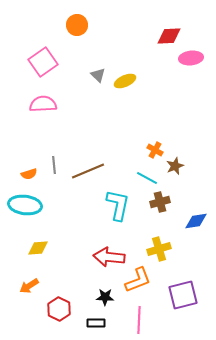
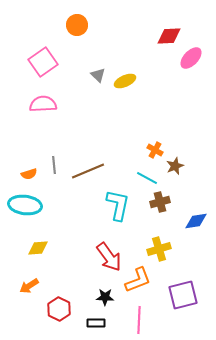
pink ellipse: rotated 40 degrees counterclockwise
red arrow: rotated 132 degrees counterclockwise
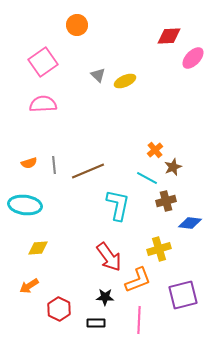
pink ellipse: moved 2 px right
orange cross: rotated 21 degrees clockwise
brown star: moved 2 px left, 1 px down
orange semicircle: moved 11 px up
brown cross: moved 6 px right, 1 px up
blue diamond: moved 6 px left, 2 px down; rotated 15 degrees clockwise
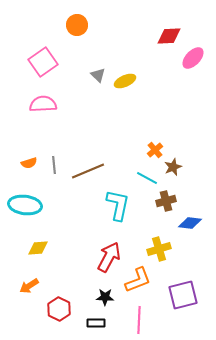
red arrow: rotated 116 degrees counterclockwise
